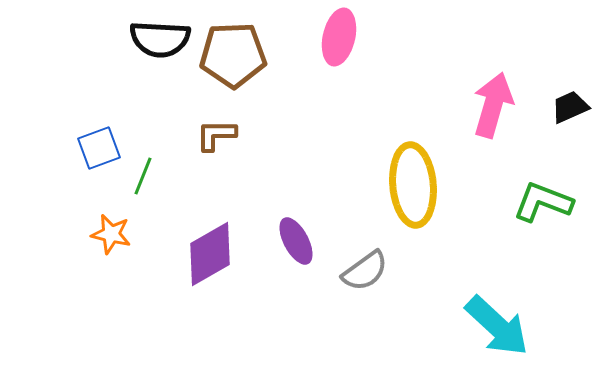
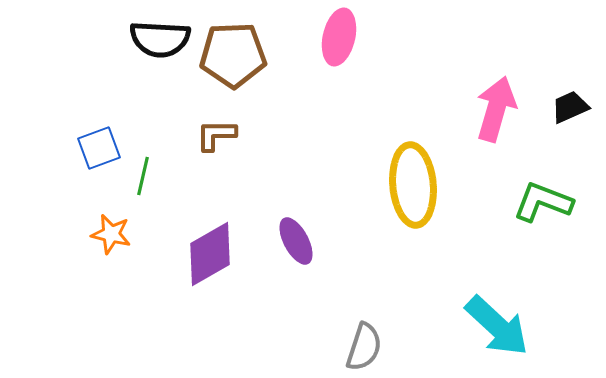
pink arrow: moved 3 px right, 4 px down
green line: rotated 9 degrees counterclockwise
gray semicircle: moved 1 px left, 76 px down; rotated 36 degrees counterclockwise
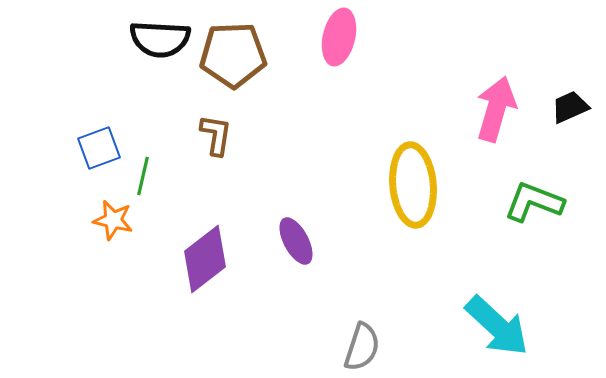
brown L-shape: rotated 99 degrees clockwise
green L-shape: moved 9 px left
orange star: moved 2 px right, 14 px up
purple diamond: moved 5 px left, 5 px down; rotated 8 degrees counterclockwise
gray semicircle: moved 2 px left
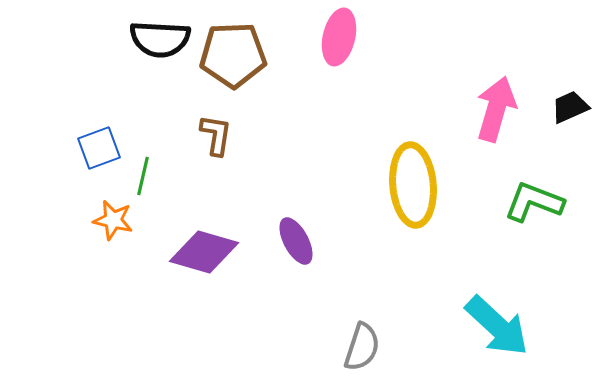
purple diamond: moved 1 px left, 7 px up; rotated 54 degrees clockwise
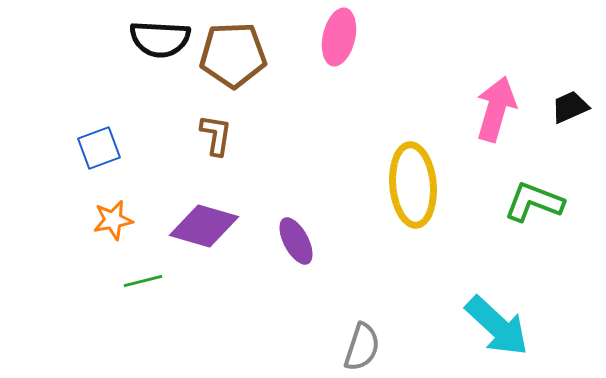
green line: moved 105 px down; rotated 63 degrees clockwise
orange star: rotated 24 degrees counterclockwise
purple diamond: moved 26 px up
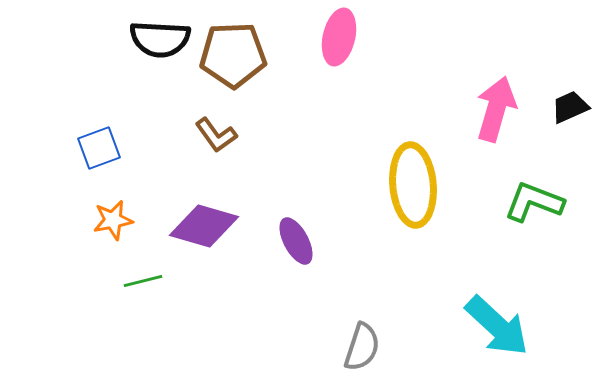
brown L-shape: rotated 135 degrees clockwise
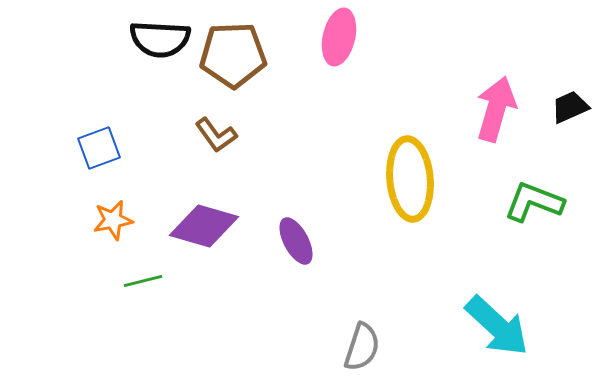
yellow ellipse: moved 3 px left, 6 px up
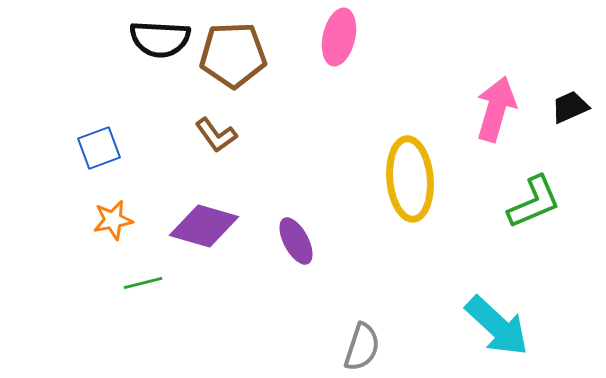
green L-shape: rotated 136 degrees clockwise
green line: moved 2 px down
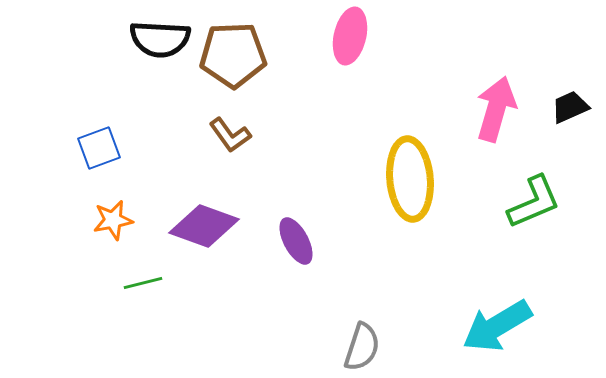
pink ellipse: moved 11 px right, 1 px up
brown L-shape: moved 14 px right
purple diamond: rotated 4 degrees clockwise
cyan arrow: rotated 106 degrees clockwise
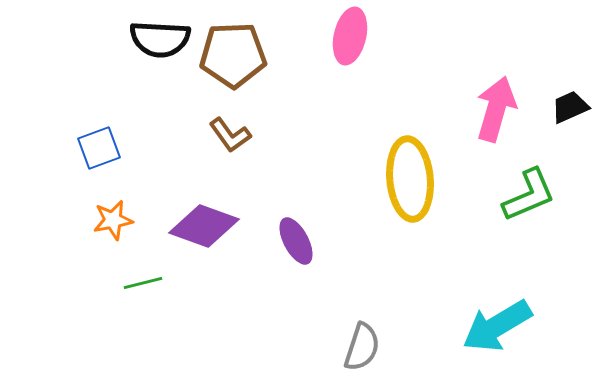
green L-shape: moved 5 px left, 7 px up
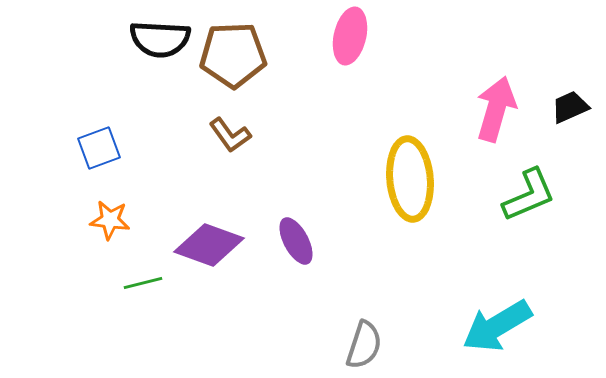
orange star: moved 3 px left; rotated 18 degrees clockwise
purple diamond: moved 5 px right, 19 px down
gray semicircle: moved 2 px right, 2 px up
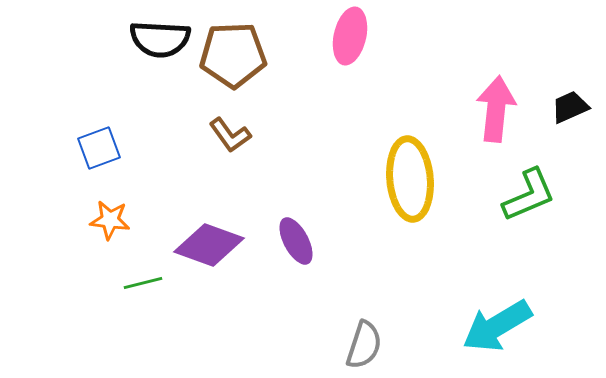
pink arrow: rotated 10 degrees counterclockwise
